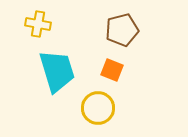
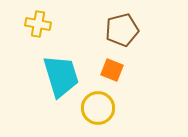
cyan trapezoid: moved 4 px right, 5 px down
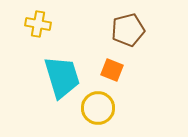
brown pentagon: moved 6 px right
cyan trapezoid: moved 1 px right, 1 px down
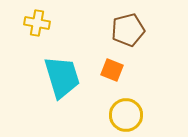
yellow cross: moved 1 px left, 1 px up
yellow circle: moved 28 px right, 7 px down
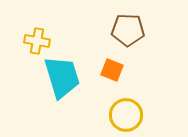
yellow cross: moved 18 px down
brown pentagon: rotated 16 degrees clockwise
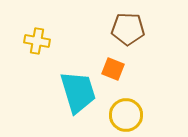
brown pentagon: moved 1 px up
orange square: moved 1 px right, 1 px up
cyan trapezoid: moved 16 px right, 15 px down
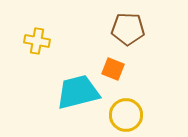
cyan trapezoid: rotated 87 degrees counterclockwise
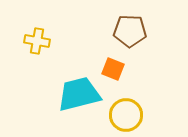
brown pentagon: moved 2 px right, 2 px down
cyan trapezoid: moved 1 px right, 2 px down
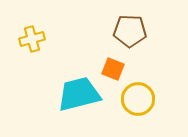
yellow cross: moved 5 px left, 2 px up; rotated 25 degrees counterclockwise
yellow circle: moved 12 px right, 16 px up
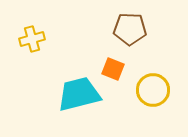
brown pentagon: moved 2 px up
yellow circle: moved 15 px right, 9 px up
